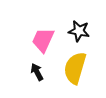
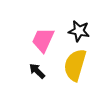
yellow semicircle: moved 3 px up
black arrow: moved 1 px up; rotated 18 degrees counterclockwise
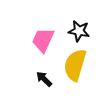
black arrow: moved 7 px right, 8 px down
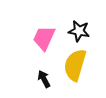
pink trapezoid: moved 1 px right, 2 px up
black arrow: rotated 18 degrees clockwise
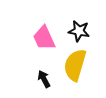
pink trapezoid: rotated 48 degrees counterclockwise
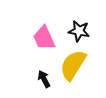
yellow semicircle: moved 2 px left; rotated 16 degrees clockwise
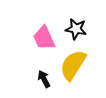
black star: moved 3 px left, 2 px up
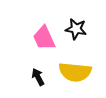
yellow semicircle: moved 2 px right, 7 px down; rotated 116 degrees counterclockwise
black arrow: moved 6 px left, 2 px up
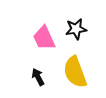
black star: rotated 20 degrees counterclockwise
yellow semicircle: rotated 64 degrees clockwise
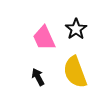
black star: rotated 25 degrees counterclockwise
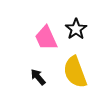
pink trapezoid: moved 2 px right
black arrow: rotated 12 degrees counterclockwise
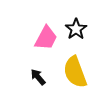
pink trapezoid: rotated 128 degrees counterclockwise
